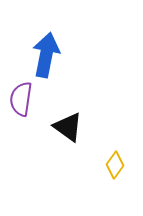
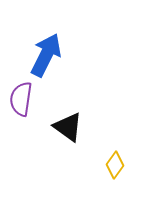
blue arrow: rotated 15 degrees clockwise
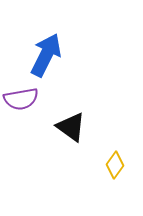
purple semicircle: rotated 108 degrees counterclockwise
black triangle: moved 3 px right
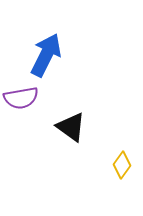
purple semicircle: moved 1 px up
yellow diamond: moved 7 px right
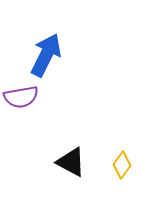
purple semicircle: moved 1 px up
black triangle: moved 35 px down; rotated 8 degrees counterclockwise
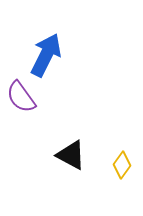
purple semicircle: rotated 64 degrees clockwise
black triangle: moved 7 px up
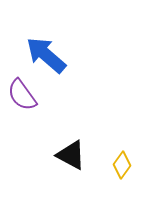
blue arrow: rotated 75 degrees counterclockwise
purple semicircle: moved 1 px right, 2 px up
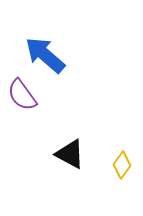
blue arrow: moved 1 px left
black triangle: moved 1 px left, 1 px up
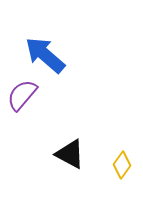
purple semicircle: rotated 76 degrees clockwise
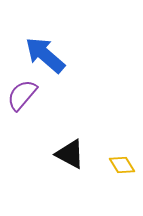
yellow diamond: rotated 68 degrees counterclockwise
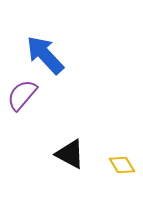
blue arrow: rotated 6 degrees clockwise
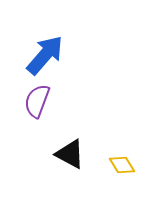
blue arrow: rotated 84 degrees clockwise
purple semicircle: moved 15 px right, 6 px down; rotated 20 degrees counterclockwise
